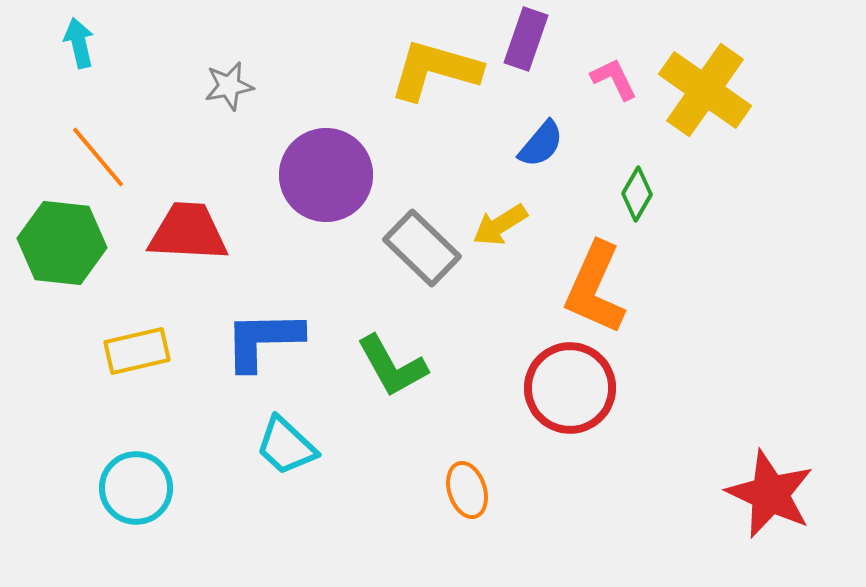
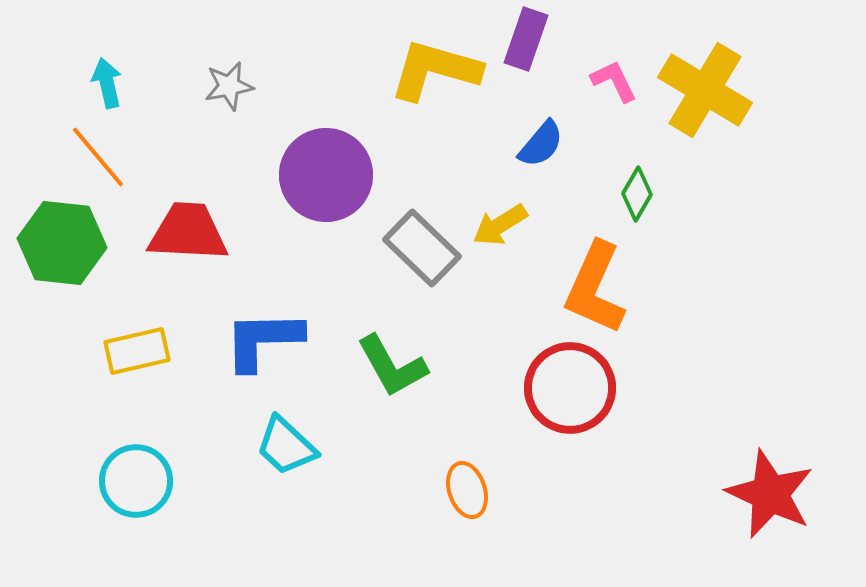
cyan arrow: moved 28 px right, 40 px down
pink L-shape: moved 2 px down
yellow cross: rotated 4 degrees counterclockwise
cyan circle: moved 7 px up
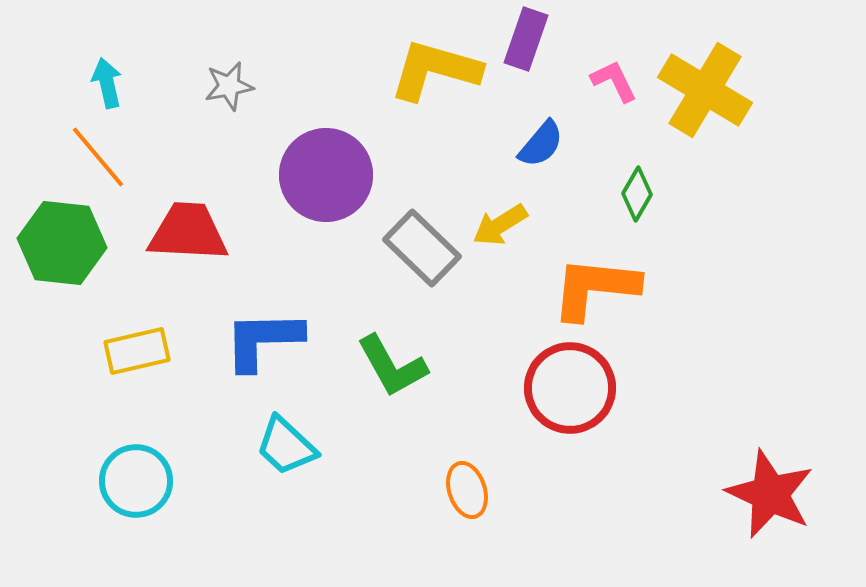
orange L-shape: rotated 72 degrees clockwise
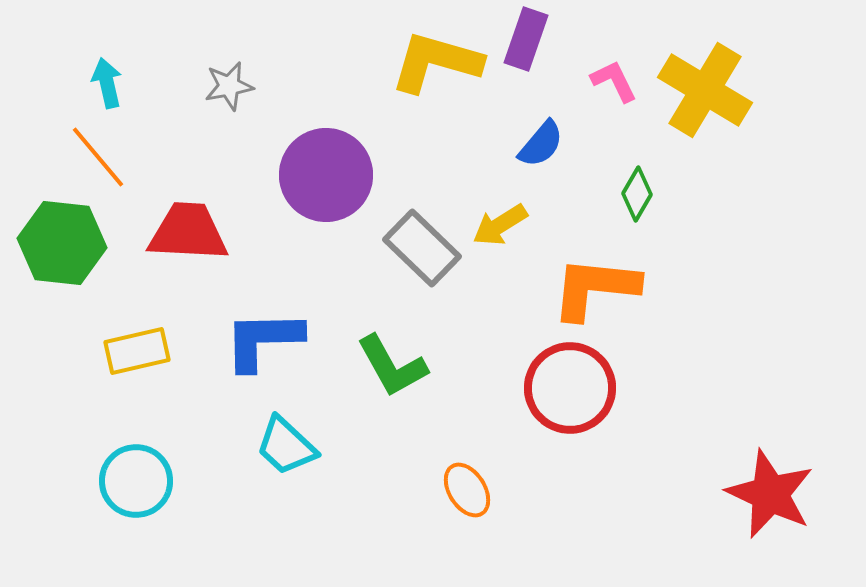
yellow L-shape: moved 1 px right, 8 px up
orange ellipse: rotated 14 degrees counterclockwise
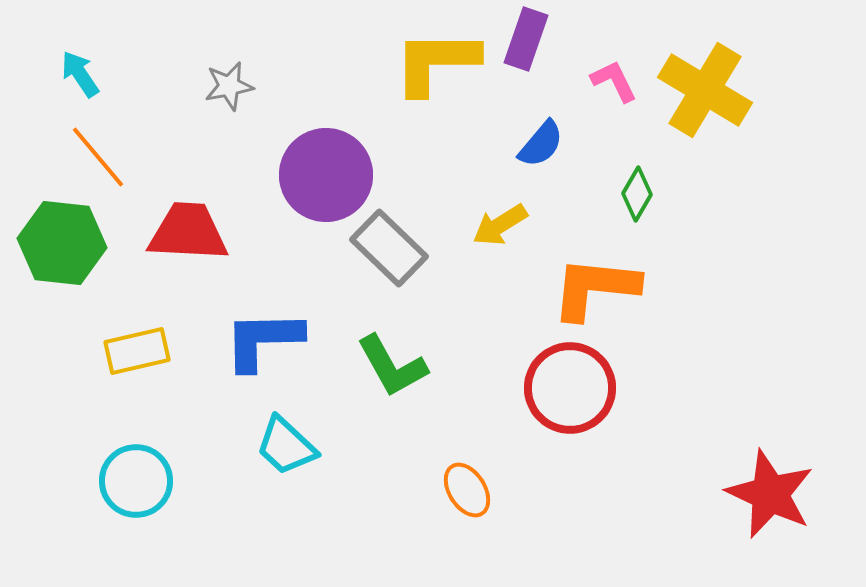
yellow L-shape: rotated 16 degrees counterclockwise
cyan arrow: moved 27 px left, 9 px up; rotated 21 degrees counterclockwise
gray rectangle: moved 33 px left
